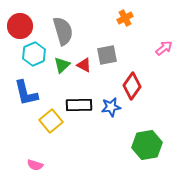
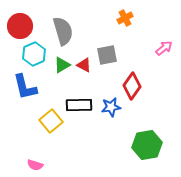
green triangle: rotated 12 degrees clockwise
blue L-shape: moved 1 px left, 6 px up
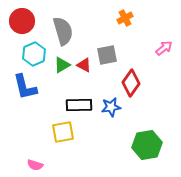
red circle: moved 2 px right, 5 px up
red diamond: moved 1 px left, 3 px up
yellow square: moved 12 px right, 11 px down; rotated 30 degrees clockwise
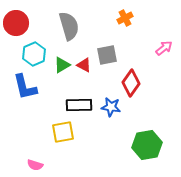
red circle: moved 6 px left, 2 px down
gray semicircle: moved 6 px right, 5 px up
blue star: rotated 18 degrees clockwise
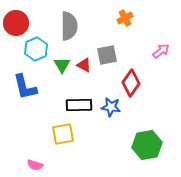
gray semicircle: rotated 16 degrees clockwise
pink arrow: moved 3 px left, 3 px down
cyan hexagon: moved 2 px right, 5 px up
green triangle: rotated 30 degrees counterclockwise
yellow square: moved 2 px down
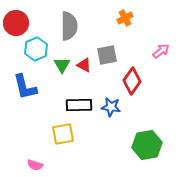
red diamond: moved 1 px right, 2 px up
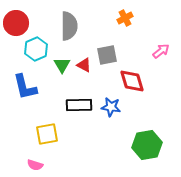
red diamond: rotated 52 degrees counterclockwise
yellow square: moved 16 px left
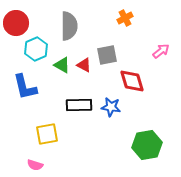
green triangle: rotated 30 degrees counterclockwise
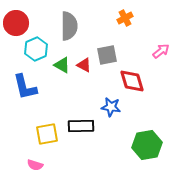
black rectangle: moved 2 px right, 21 px down
